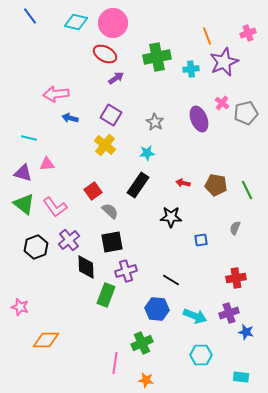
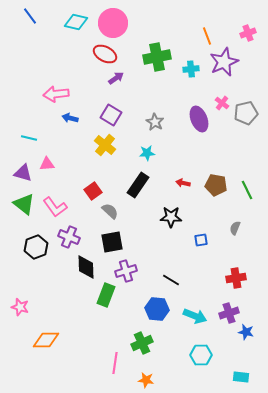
purple cross at (69, 240): moved 3 px up; rotated 30 degrees counterclockwise
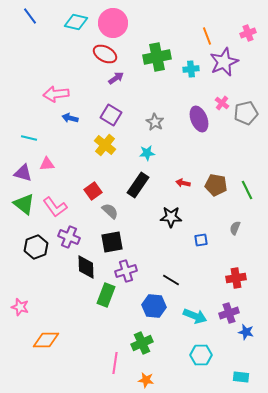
blue hexagon at (157, 309): moved 3 px left, 3 px up
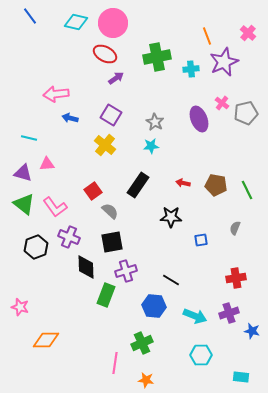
pink cross at (248, 33): rotated 28 degrees counterclockwise
cyan star at (147, 153): moved 4 px right, 7 px up
blue star at (246, 332): moved 6 px right, 1 px up
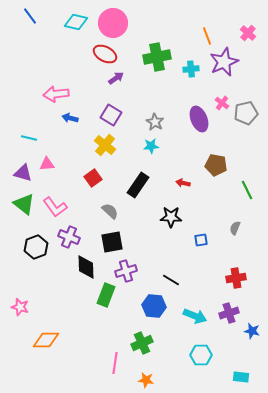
brown pentagon at (216, 185): moved 20 px up
red square at (93, 191): moved 13 px up
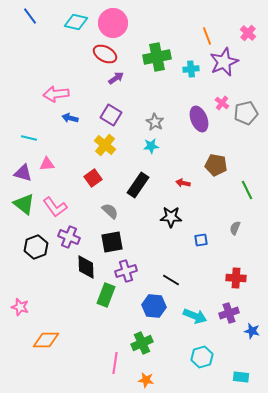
red cross at (236, 278): rotated 12 degrees clockwise
cyan hexagon at (201, 355): moved 1 px right, 2 px down; rotated 15 degrees counterclockwise
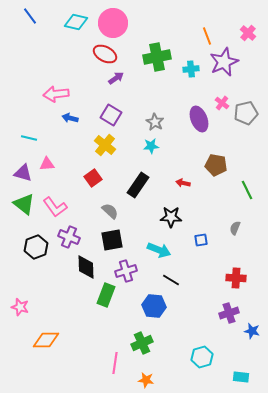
black square at (112, 242): moved 2 px up
cyan arrow at (195, 316): moved 36 px left, 66 px up
